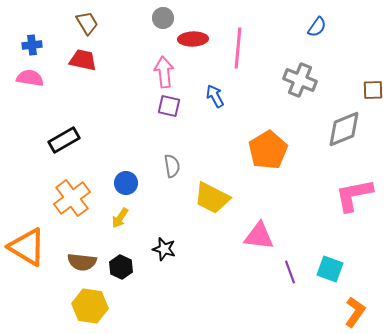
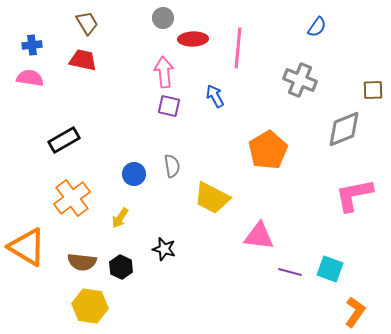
blue circle: moved 8 px right, 9 px up
purple line: rotated 55 degrees counterclockwise
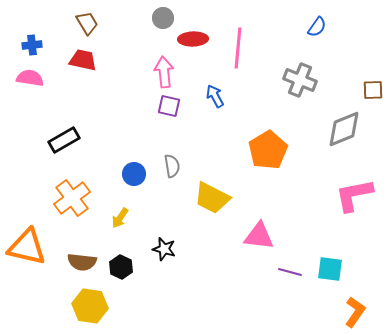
orange triangle: rotated 18 degrees counterclockwise
cyan square: rotated 12 degrees counterclockwise
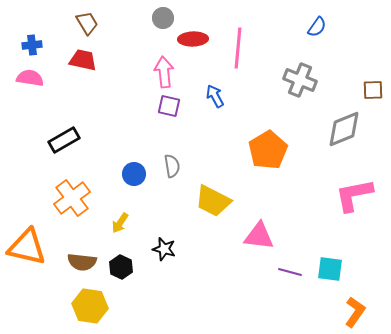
yellow trapezoid: moved 1 px right, 3 px down
yellow arrow: moved 5 px down
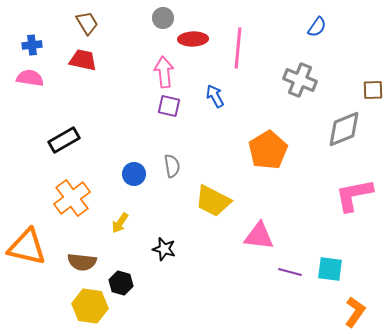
black hexagon: moved 16 px down; rotated 10 degrees counterclockwise
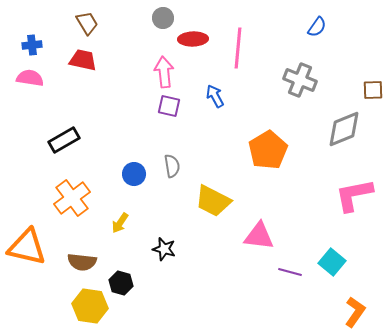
cyan square: moved 2 px right, 7 px up; rotated 32 degrees clockwise
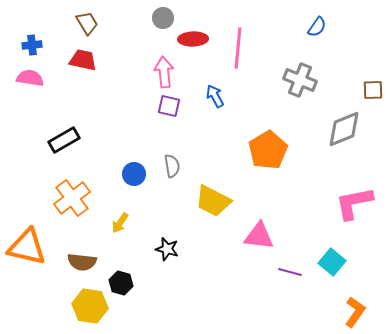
pink L-shape: moved 8 px down
black star: moved 3 px right
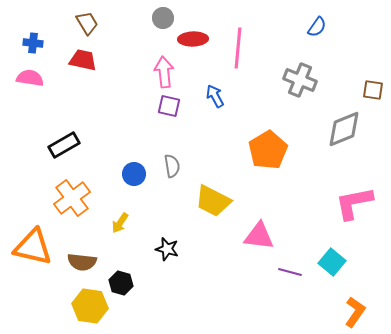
blue cross: moved 1 px right, 2 px up; rotated 12 degrees clockwise
brown square: rotated 10 degrees clockwise
black rectangle: moved 5 px down
orange triangle: moved 6 px right
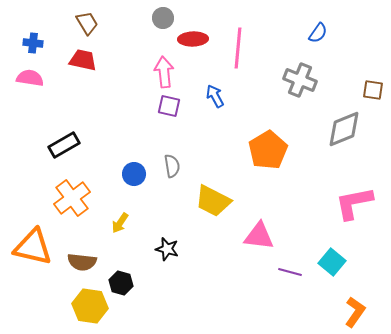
blue semicircle: moved 1 px right, 6 px down
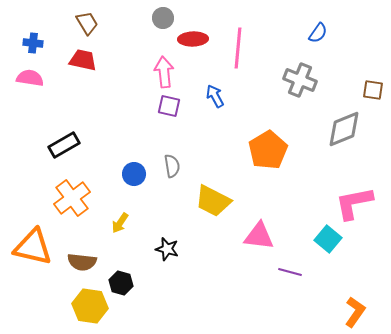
cyan square: moved 4 px left, 23 px up
